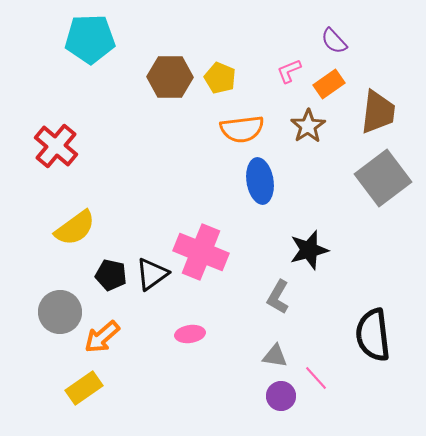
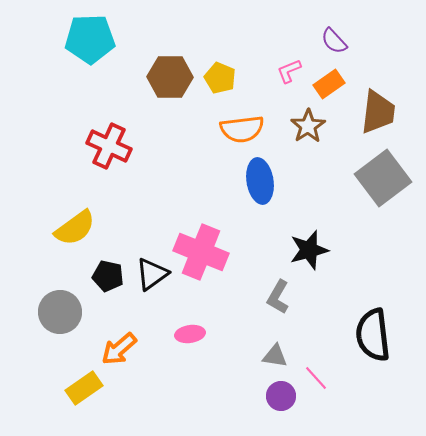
red cross: moved 53 px right; rotated 15 degrees counterclockwise
black pentagon: moved 3 px left, 1 px down
orange arrow: moved 17 px right, 12 px down
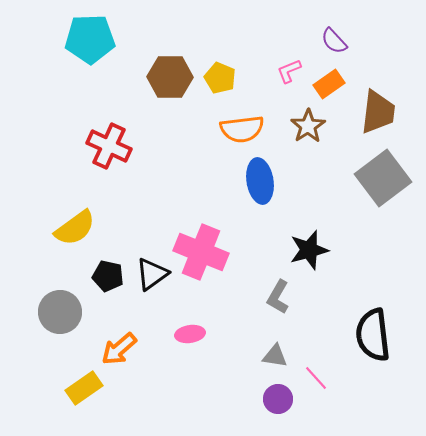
purple circle: moved 3 px left, 3 px down
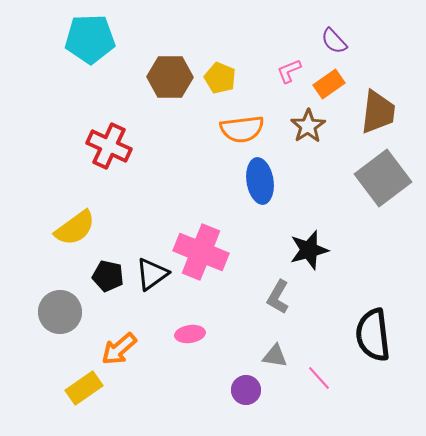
pink line: moved 3 px right
purple circle: moved 32 px left, 9 px up
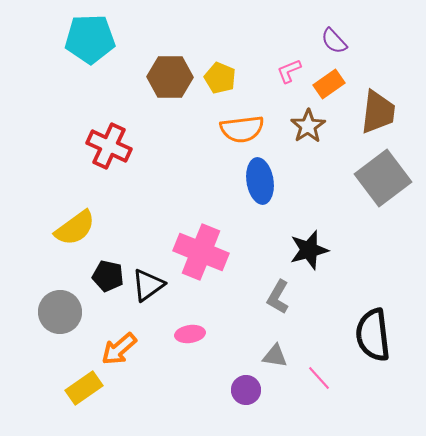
black triangle: moved 4 px left, 11 px down
